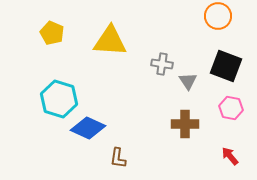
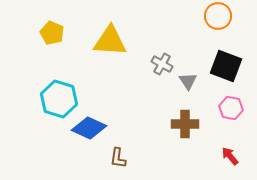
gray cross: rotated 20 degrees clockwise
blue diamond: moved 1 px right
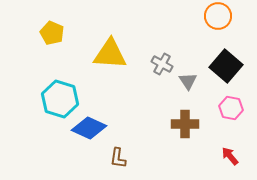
yellow triangle: moved 13 px down
black square: rotated 20 degrees clockwise
cyan hexagon: moved 1 px right
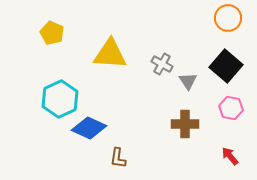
orange circle: moved 10 px right, 2 px down
cyan hexagon: rotated 18 degrees clockwise
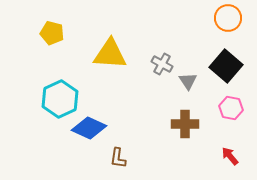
yellow pentagon: rotated 10 degrees counterclockwise
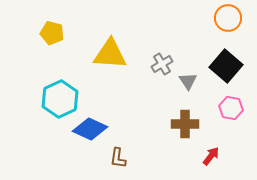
gray cross: rotated 30 degrees clockwise
blue diamond: moved 1 px right, 1 px down
red arrow: moved 19 px left; rotated 78 degrees clockwise
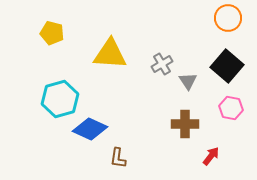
black square: moved 1 px right
cyan hexagon: rotated 9 degrees clockwise
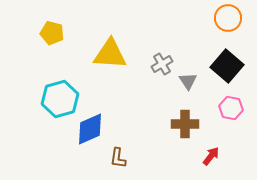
blue diamond: rotated 48 degrees counterclockwise
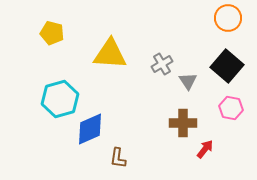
brown cross: moved 2 px left, 1 px up
red arrow: moved 6 px left, 7 px up
